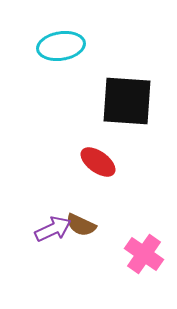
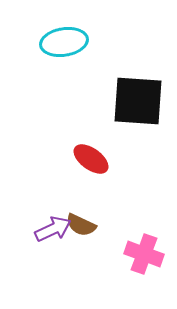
cyan ellipse: moved 3 px right, 4 px up
black square: moved 11 px right
red ellipse: moved 7 px left, 3 px up
pink cross: rotated 15 degrees counterclockwise
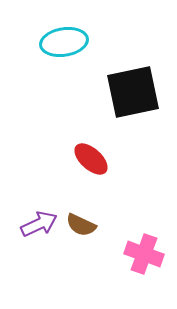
black square: moved 5 px left, 9 px up; rotated 16 degrees counterclockwise
red ellipse: rotated 6 degrees clockwise
purple arrow: moved 14 px left, 5 px up
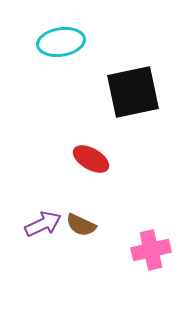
cyan ellipse: moved 3 px left
red ellipse: rotated 12 degrees counterclockwise
purple arrow: moved 4 px right
pink cross: moved 7 px right, 4 px up; rotated 33 degrees counterclockwise
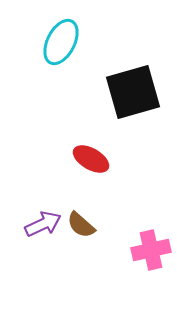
cyan ellipse: rotated 54 degrees counterclockwise
black square: rotated 4 degrees counterclockwise
brown semicircle: rotated 16 degrees clockwise
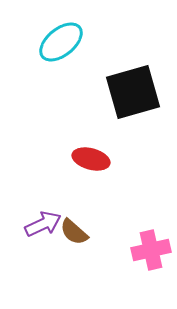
cyan ellipse: rotated 24 degrees clockwise
red ellipse: rotated 15 degrees counterclockwise
brown semicircle: moved 7 px left, 7 px down
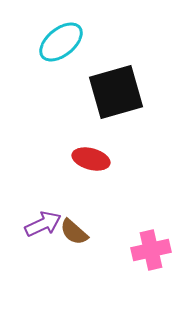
black square: moved 17 px left
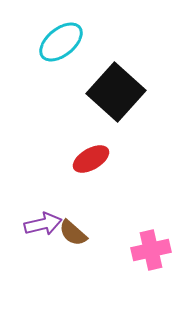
black square: rotated 32 degrees counterclockwise
red ellipse: rotated 45 degrees counterclockwise
purple arrow: rotated 12 degrees clockwise
brown semicircle: moved 1 px left, 1 px down
